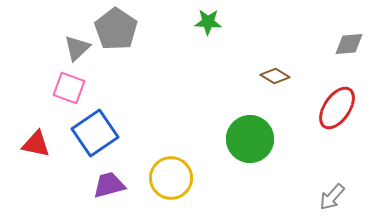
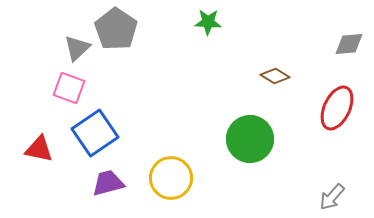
red ellipse: rotated 9 degrees counterclockwise
red triangle: moved 3 px right, 5 px down
purple trapezoid: moved 1 px left, 2 px up
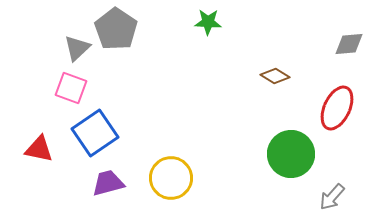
pink square: moved 2 px right
green circle: moved 41 px right, 15 px down
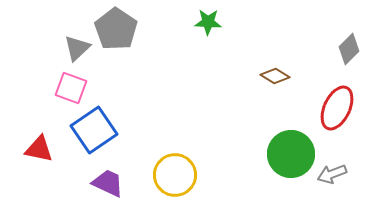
gray diamond: moved 5 px down; rotated 40 degrees counterclockwise
blue square: moved 1 px left, 3 px up
yellow circle: moved 4 px right, 3 px up
purple trapezoid: rotated 40 degrees clockwise
gray arrow: moved 23 px up; rotated 28 degrees clockwise
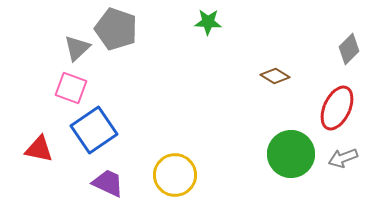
gray pentagon: rotated 15 degrees counterclockwise
gray arrow: moved 11 px right, 16 px up
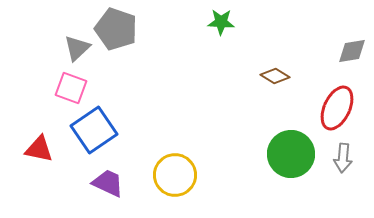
green star: moved 13 px right
gray diamond: moved 3 px right, 2 px down; rotated 36 degrees clockwise
gray arrow: rotated 64 degrees counterclockwise
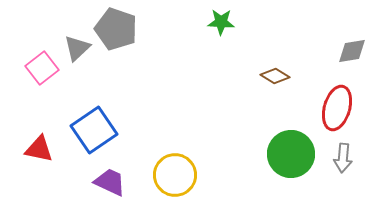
pink square: moved 29 px left, 20 px up; rotated 32 degrees clockwise
red ellipse: rotated 9 degrees counterclockwise
purple trapezoid: moved 2 px right, 1 px up
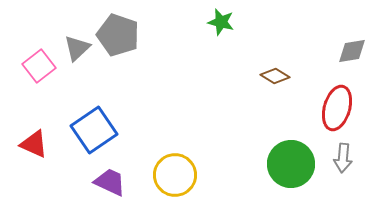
green star: rotated 12 degrees clockwise
gray pentagon: moved 2 px right, 6 px down
pink square: moved 3 px left, 2 px up
red triangle: moved 5 px left, 5 px up; rotated 12 degrees clockwise
green circle: moved 10 px down
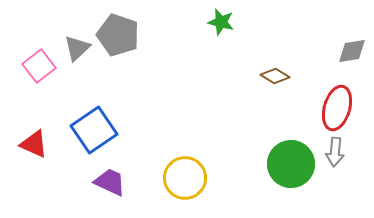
gray arrow: moved 8 px left, 6 px up
yellow circle: moved 10 px right, 3 px down
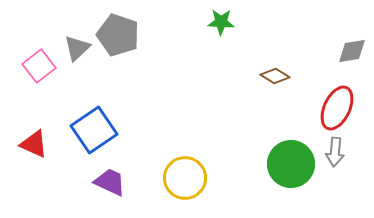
green star: rotated 12 degrees counterclockwise
red ellipse: rotated 9 degrees clockwise
